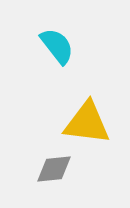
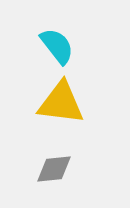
yellow triangle: moved 26 px left, 20 px up
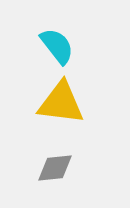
gray diamond: moved 1 px right, 1 px up
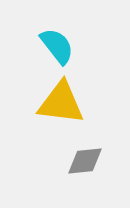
gray diamond: moved 30 px right, 7 px up
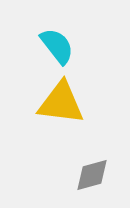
gray diamond: moved 7 px right, 14 px down; rotated 9 degrees counterclockwise
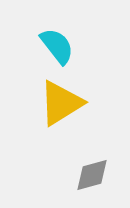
yellow triangle: rotated 39 degrees counterclockwise
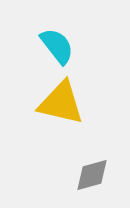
yellow triangle: rotated 45 degrees clockwise
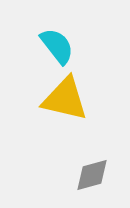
yellow triangle: moved 4 px right, 4 px up
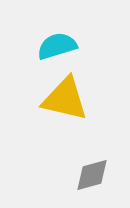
cyan semicircle: rotated 69 degrees counterclockwise
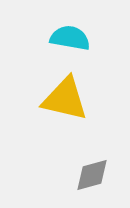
cyan semicircle: moved 13 px right, 8 px up; rotated 27 degrees clockwise
